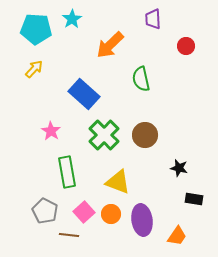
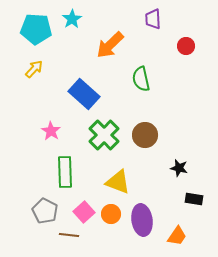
green rectangle: moved 2 px left; rotated 8 degrees clockwise
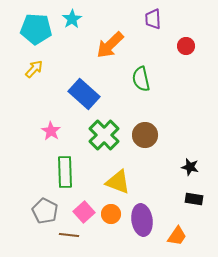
black star: moved 11 px right, 1 px up
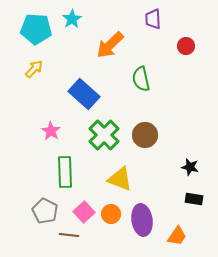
yellow triangle: moved 2 px right, 3 px up
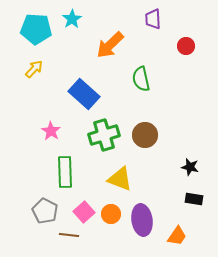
green cross: rotated 28 degrees clockwise
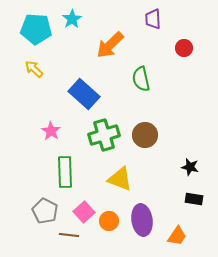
red circle: moved 2 px left, 2 px down
yellow arrow: rotated 90 degrees counterclockwise
orange circle: moved 2 px left, 7 px down
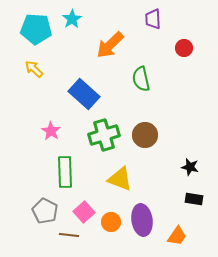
orange circle: moved 2 px right, 1 px down
